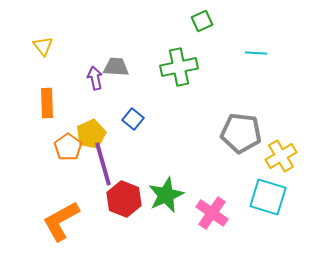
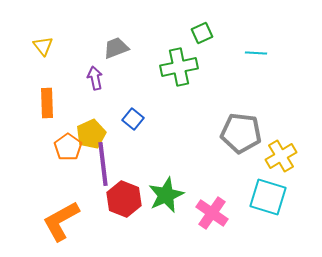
green square: moved 12 px down
gray trapezoid: moved 19 px up; rotated 24 degrees counterclockwise
purple line: rotated 9 degrees clockwise
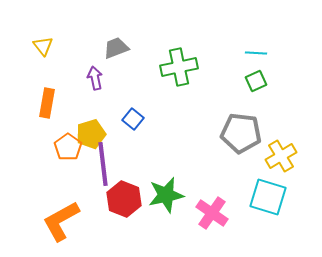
green square: moved 54 px right, 48 px down
orange rectangle: rotated 12 degrees clockwise
yellow pentagon: rotated 8 degrees clockwise
green star: rotated 12 degrees clockwise
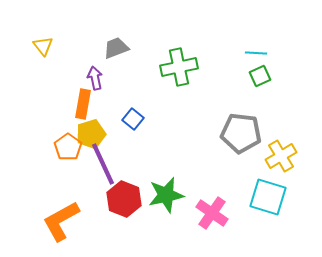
green square: moved 4 px right, 5 px up
orange rectangle: moved 36 px right, 1 px down
purple line: rotated 18 degrees counterclockwise
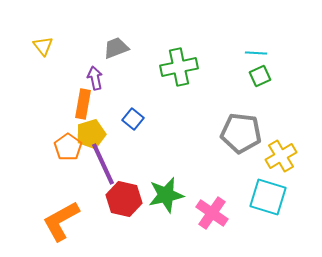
red hexagon: rotated 8 degrees counterclockwise
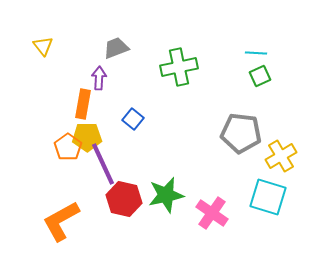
purple arrow: moved 4 px right; rotated 15 degrees clockwise
yellow pentagon: moved 4 px left, 3 px down; rotated 16 degrees clockwise
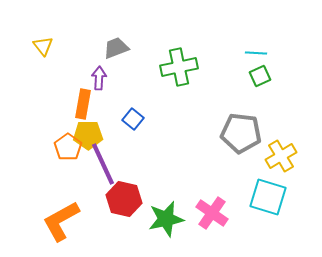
yellow pentagon: moved 1 px right, 2 px up
green star: moved 24 px down
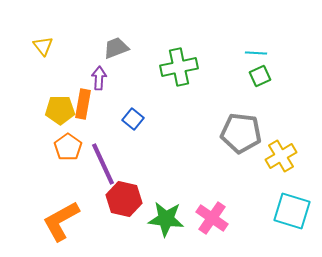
yellow pentagon: moved 28 px left, 25 px up
cyan square: moved 24 px right, 14 px down
pink cross: moved 5 px down
green star: rotated 18 degrees clockwise
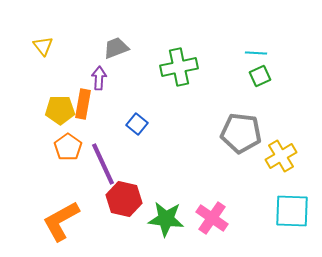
blue square: moved 4 px right, 5 px down
cyan square: rotated 15 degrees counterclockwise
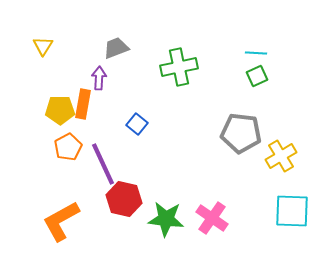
yellow triangle: rotated 10 degrees clockwise
green square: moved 3 px left
orange pentagon: rotated 8 degrees clockwise
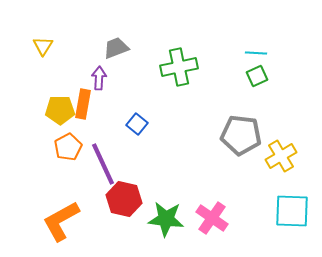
gray pentagon: moved 2 px down
